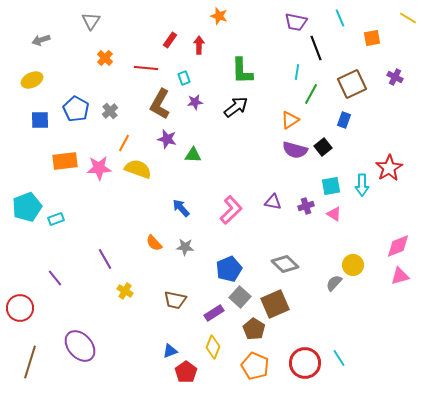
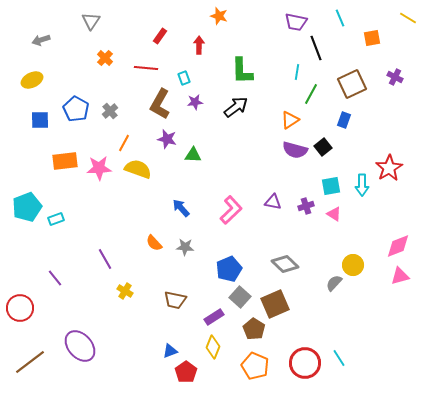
red rectangle at (170, 40): moved 10 px left, 4 px up
purple rectangle at (214, 313): moved 4 px down
brown line at (30, 362): rotated 36 degrees clockwise
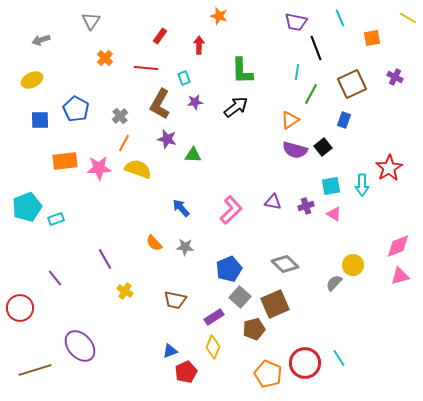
gray cross at (110, 111): moved 10 px right, 5 px down
brown pentagon at (254, 329): rotated 25 degrees clockwise
brown line at (30, 362): moved 5 px right, 8 px down; rotated 20 degrees clockwise
orange pentagon at (255, 366): moved 13 px right, 8 px down
red pentagon at (186, 372): rotated 10 degrees clockwise
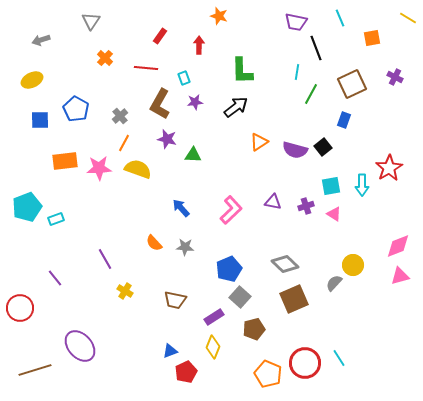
orange triangle at (290, 120): moved 31 px left, 22 px down
brown square at (275, 304): moved 19 px right, 5 px up
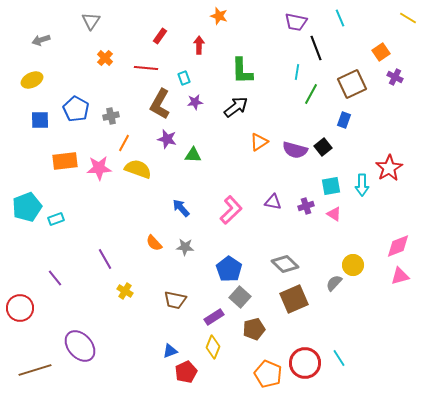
orange square at (372, 38): moved 9 px right, 14 px down; rotated 24 degrees counterclockwise
gray cross at (120, 116): moved 9 px left; rotated 28 degrees clockwise
blue pentagon at (229, 269): rotated 15 degrees counterclockwise
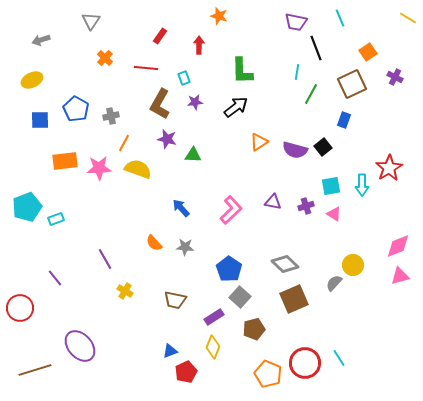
orange square at (381, 52): moved 13 px left
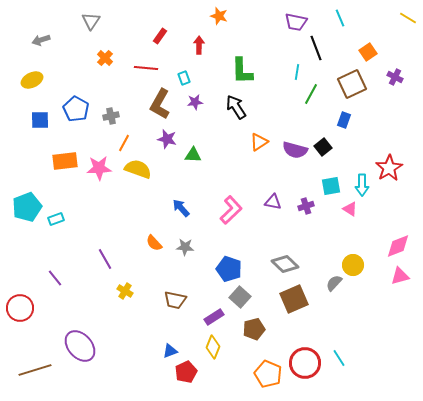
black arrow at (236, 107): rotated 85 degrees counterclockwise
pink triangle at (334, 214): moved 16 px right, 5 px up
blue pentagon at (229, 269): rotated 15 degrees counterclockwise
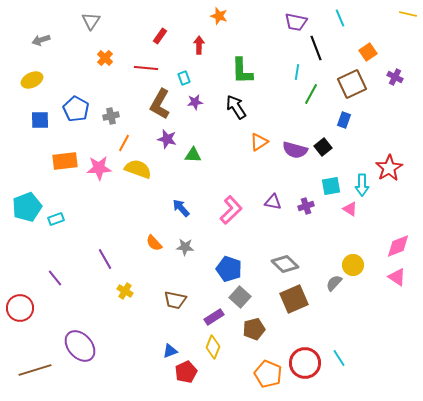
yellow line at (408, 18): moved 4 px up; rotated 18 degrees counterclockwise
pink triangle at (400, 276): moved 3 px left, 1 px down; rotated 48 degrees clockwise
